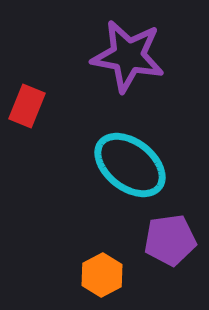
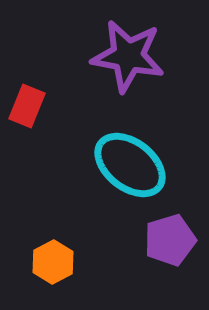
purple pentagon: rotated 9 degrees counterclockwise
orange hexagon: moved 49 px left, 13 px up
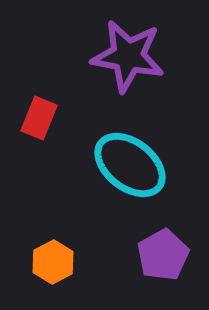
red rectangle: moved 12 px right, 12 px down
purple pentagon: moved 7 px left, 15 px down; rotated 12 degrees counterclockwise
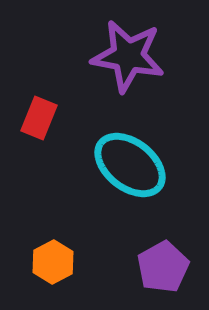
purple pentagon: moved 12 px down
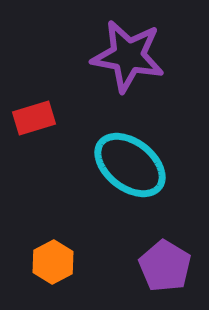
red rectangle: moved 5 px left; rotated 51 degrees clockwise
purple pentagon: moved 2 px right, 1 px up; rotated 12 degrees counterclockwise
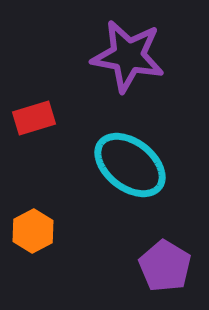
orange hexagon: moved 20 px left, 31 px up
